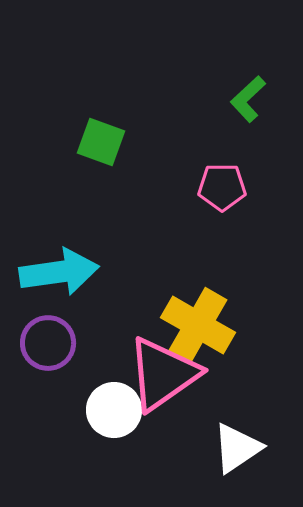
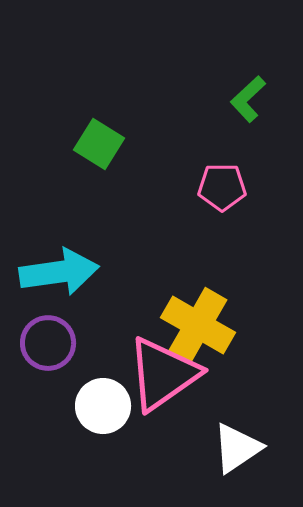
green square: moved 2 px left, 2 px down; rotated 12 degrees clockwise
white circle: moved 11 px left, 4 px up
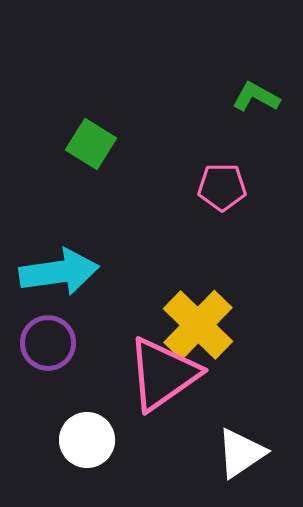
green L-shape: moved 8 px right, 2 px up; rotated 72 degrees clockwise
green square: moved 8 px left
yellow cross: rotated 14 degrees clockwise
white circle: moved 16 px left, 34 px down
white triangle: moved 4 px right, 5 px down
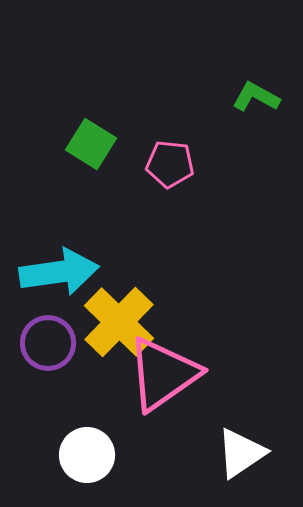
pink pentagon: moved 52 px left, 23 px up; rotated 6 degrees clockwise
yellow cross: moved 79 px left, 3 px up
white circle: moved 15 px down
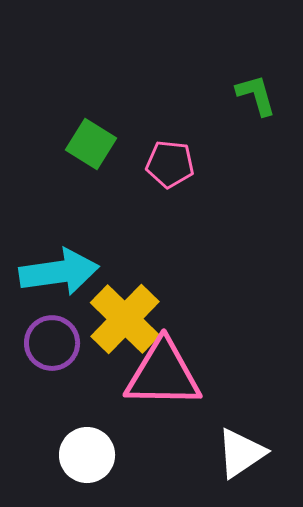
green L-shape: moved 2 px up; rotated 45 degrees clockwise
yellow cross: moved 6 px right, 3 px up
purple circle: moved 4 px right
pink triangle: rotated 36 degrees clockwise
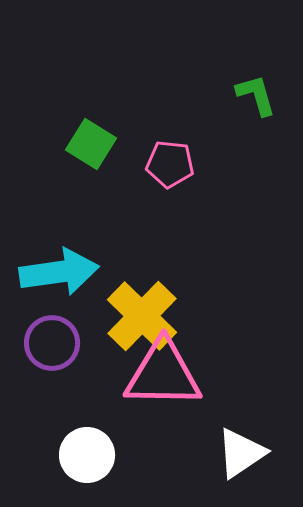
yellow cross: moved 17 px right, 3 px up
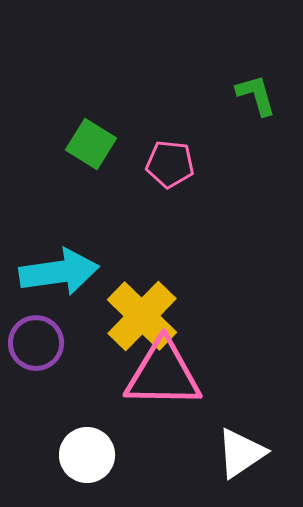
purple circle: moved 16 px left
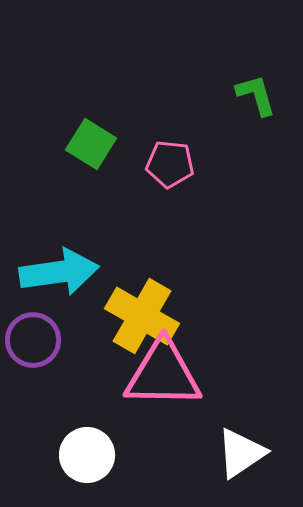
yellow cross: rotated 14 degrees counterclockwise
purple circle: moved 3 px left, 3 px up
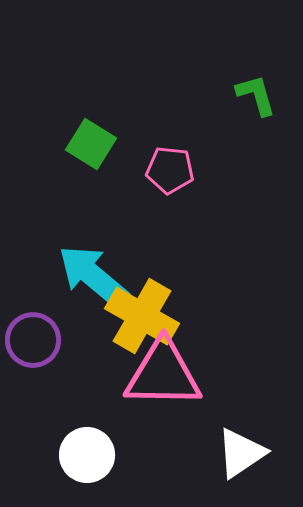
pink pentagon: moved 6 px down
cyan arrow: moved 34 px right, 4 px down; rotated 132 degrees counterclockwise
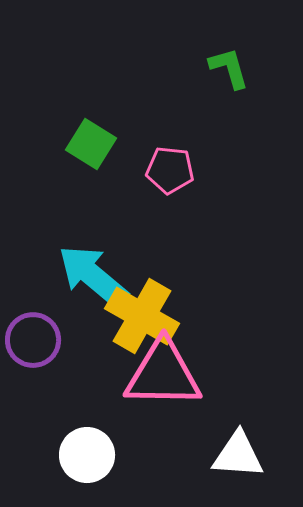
green L-shape: moved 27 px left, 27 px up
white triangle: moved 3 px left, 2 px down; rotated 38 degrees clockwise
